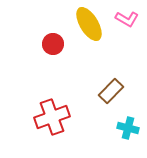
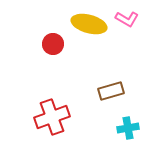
yellow ellipse: rotated 44 degrees counterclockwise
brown rectangle: rotated 30 degrees clockwise
cyan cross: rotated 25 degrees counterclockwise
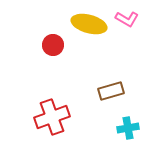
red circle: moved 1 px down
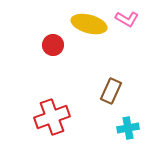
brown rectangle: rotated 50 degrees counterclockwise
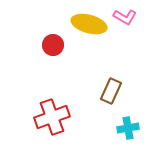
pink L-shape: moved 2 px left, 2 px up
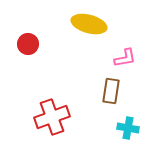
pink L-shape: moved 41 px down; rotated 40 degrees counterclockwise
red circle: moved 25 px left, 1 px up
brown rectangle: rotated 15 degrees counterclockwise
cyan cross: rotated 20 degrees clockwise
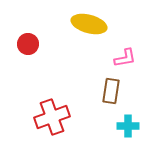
cyan cross: moved 2 px up; rotated 10 degrees counterclockwise
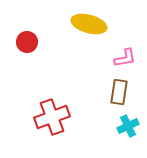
red circle: moved 1 px left, 2 px up
brown rectangle: moved 8 px right, 1 px down
cyan cross: rotated 25 degrees counterclockwise
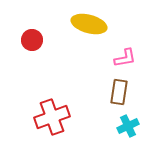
red circle: moved 5 px right, 2 px up
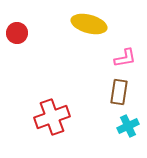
red circle: moved 15 px left, 7 px up
